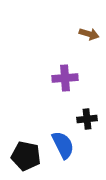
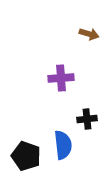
purple cross: moved 4 px left
blue semicircle: rotated 20 degrees clockwise
black pentagon: rotated 8 degrees clockwise
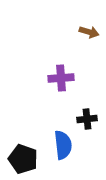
brown arrow: moved 2 px up
black pentagon: moved 3 px left, 3 px down
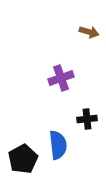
purple cross: rotated 15 degrees counterclockwise
blue semicircle: moved 5 px left
black pentagon: rotated 24 degrees clockwise
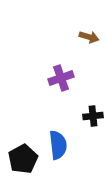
brown arrow: moved 5 px down
black cross: moved 6 px right, 3 px up
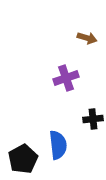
brown arrow: moved 2 px left, 1 px down
purple cross: moved 5 px right
black cross: moved 3 px down
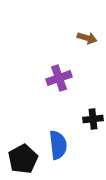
purple cross: moved 7 px left
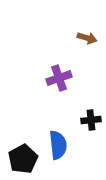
black cross: moved 2 px left, 1 px down
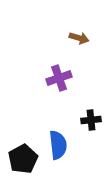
brown arrow: moved 8 px left
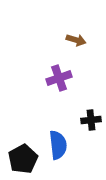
brown arrow: moved 3 px left, 2 px down
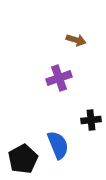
blue semicircle: rotated 16 degrees counterclockwise
